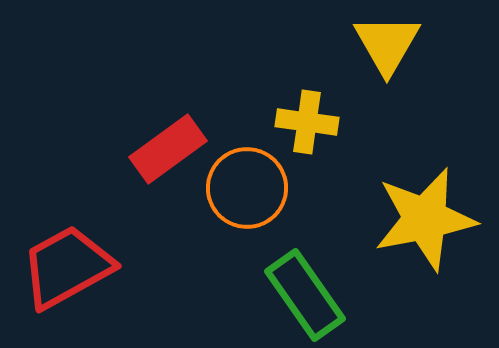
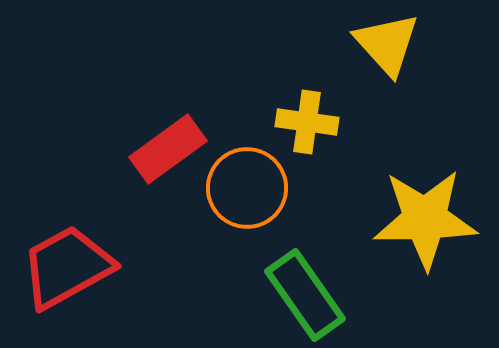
yellow triangle: rotated 12 degrees counterclockwise
yellow star: rotated 10 degrees clockwise
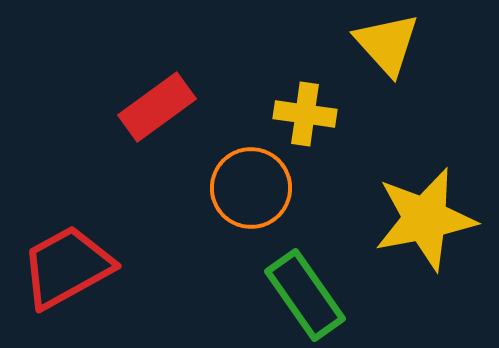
yellow cross: moved 2 px left, 8 px up
red rectangle: moved 11 px left, 42 px up
orange circle: moved 4 px right
yellow star: rotated 10 degrees counterclockwise
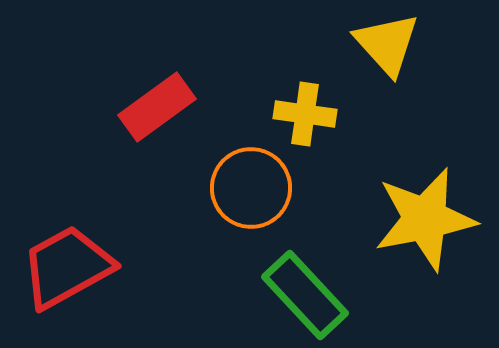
green rectangle: rotated 8 degrees counterclockwise
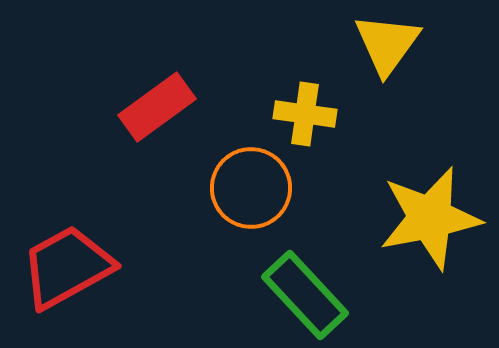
yellow triangle: rotated 18 degrees clockwise
yellow star: moved 5 px right, 1 px up
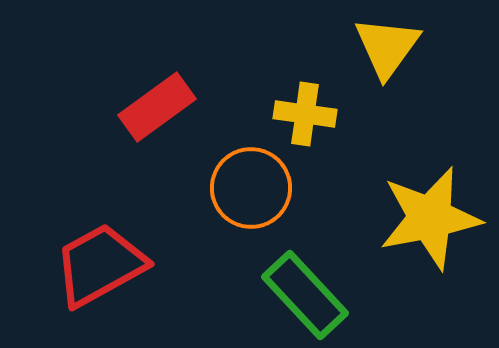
yellow triangle: moved 3 px down
red trapezoid: moved 33 px right, 2 px up
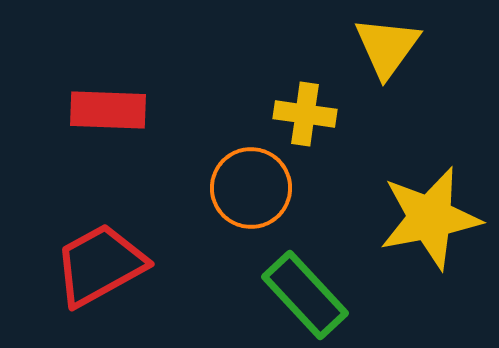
red rectangle: moved 49 px left, 3 px down; rotated 38 degrees clockwise
